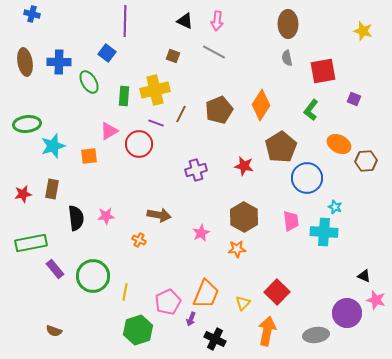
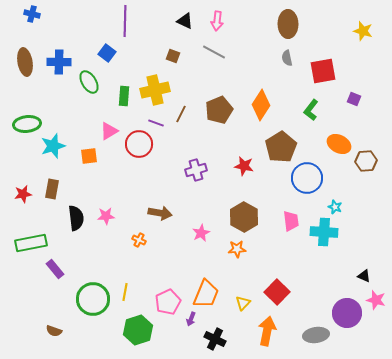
brown arrow at (159, 215): moved 1 px right, 2 px up
green circle at (93, 276): moved 23 px down
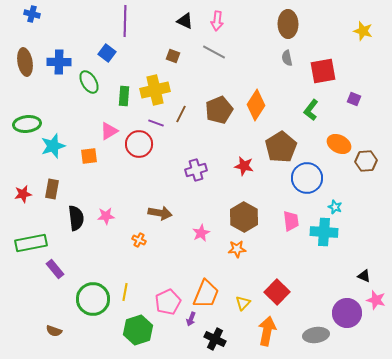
orange diamond at (261, 105): moved 5 px left
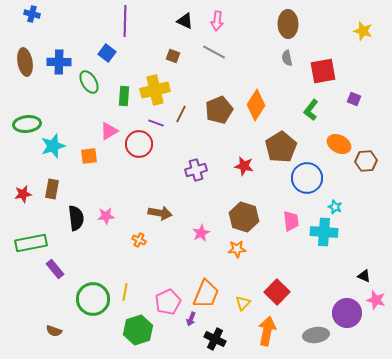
brown hexagon at (244, 217): rotated 12 degrees counterclockwise
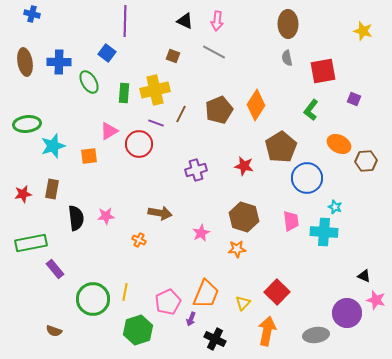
green rectangle at (124, 96): moved 3 px up
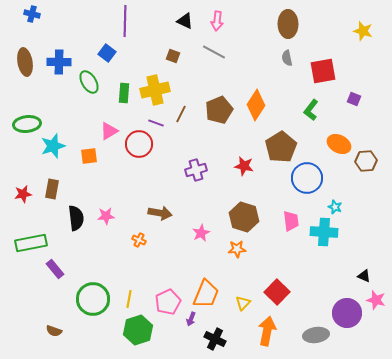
yellow line at (125, 292): moved 4 px right, 7 px down
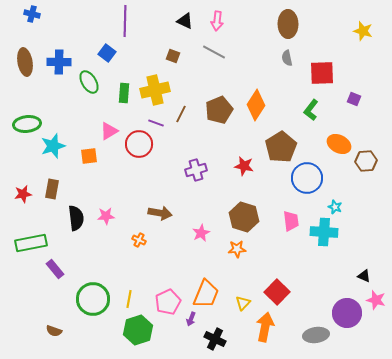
red square at (323, 71): moved 1 px left, 2 px down; rotated 8 degrees clockwise
orange arrow at (267, 331): moved 2 px left, 4 px up
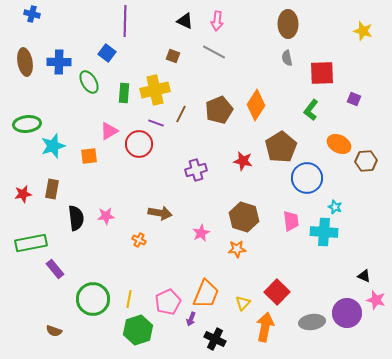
red star at (244, 166): moved 1 px left, 5 px up
gray ellipse at (316, 335): moved 4 px left, 13 px up
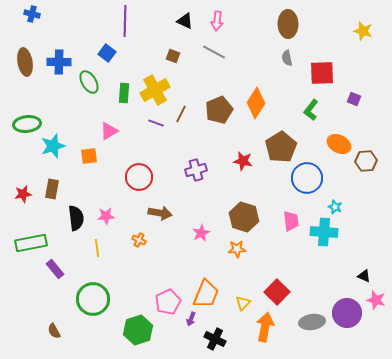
yellow cross at (155, 90): rotated 16 degrees counterclockwise
orange diamond at (256, 105): moved 2 px up
red circle at (139, 144): moved 33 px down
yellow line at (129, 299): moved 32 px left, 51 px up; rotated 18 degrees counterclockwise
brown semicircle at (54, 331): rotated 42 degrees clockwise
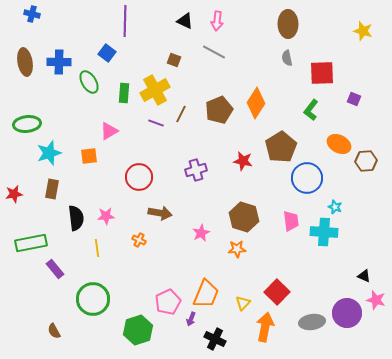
brown square at (173, 56): moved 1 px right, 4 px down
cyan star at (53, 146): moved 4 px left, 7 px down
red star at (23, 194): moved 9 px left
